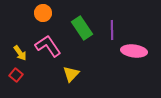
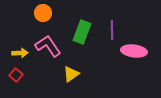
green rectangle: moved 4 px down; rotated 55 degrees clockwise
yellow arrow: rotated 56 degrees counterclockwise
yellow triangle: rotated 12 degrees clockwise
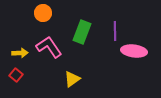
purple line: moved 3 px right, 1 px down
pink L-shape: moved 1 px right, 1 px down
yellow triangle: moved 1 px right, 5 px down
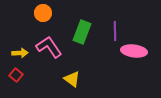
yellow triangle: rotated 48 degrees counterclockwise
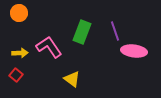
orange circle: moved 24 px left
purple line: rotated 18 degrees counterclockwise
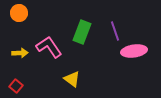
pink ellipse: rotated 15 degrees counterclockwise
red square: moved 11 px down
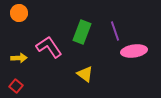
yellow arrow: moved 1 px left, 5 px down
yellow triangle: moved 13 px right, 5 px up
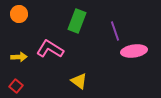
orange circle: moved 1 px down
green rectangle: moved 5 px left, 11 px up
pink L-shape: moved 1 px right, 2 px down; rotated 24 degrees counterclockwise
yellow arrow: moved 1 px up
yellow triangle: moved 6 px left, 7 px down
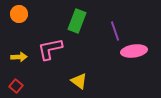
pink L-shape: rotated 44 degrees counterclockwise
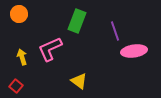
pink L-shape: rotated 12 degrees counterclockwise
yellow arrow: moved 3 px right; rotated 105 degrees counterclockwise
